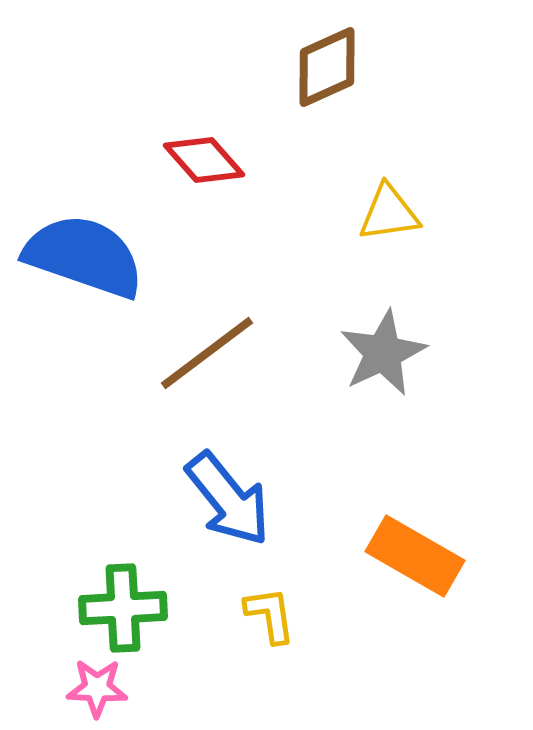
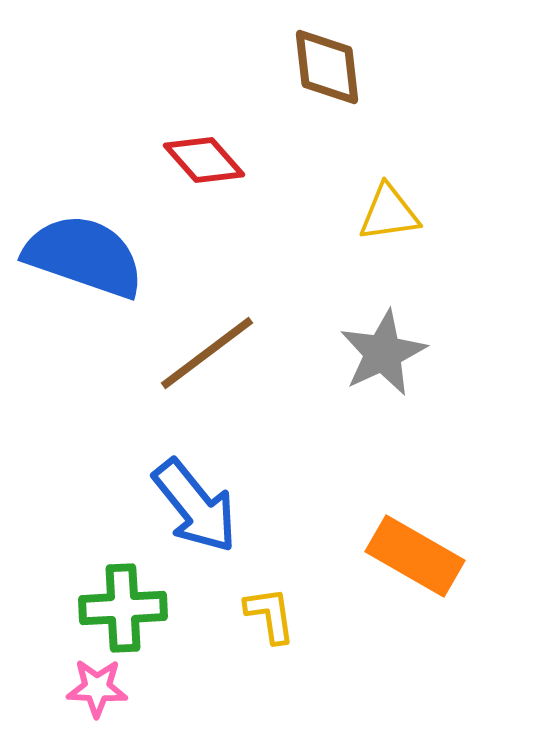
brown diamond: rotated 72 degrees counterclockwise
blue arrow: moved 33 px left, 7 px down
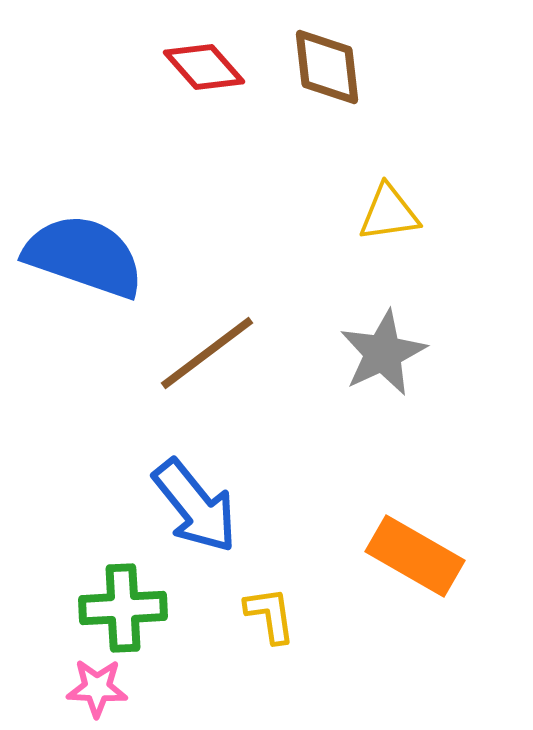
red diamond: moved 93 px up
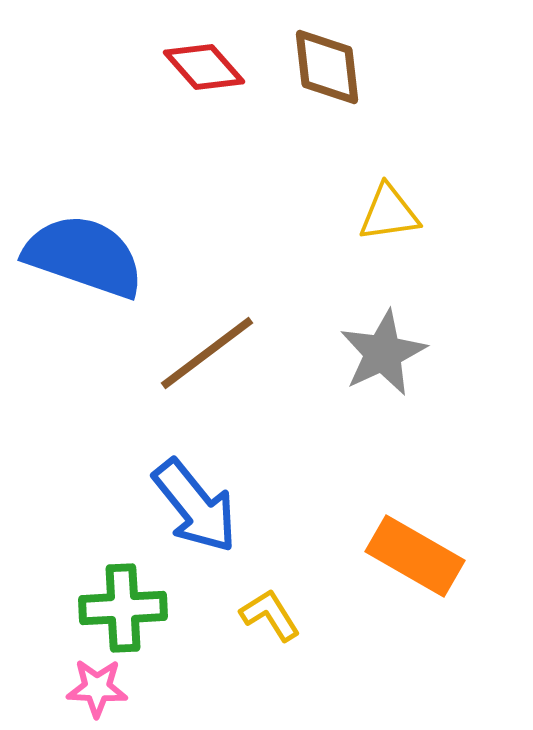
yellow L-shape: rotated 24 degrees counterclockwise
